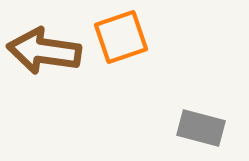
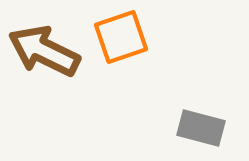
brown arrow: rotated 18 degrees clockwise
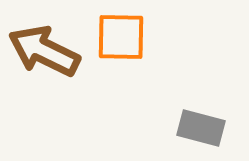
orange square: rotated 20 degrees clockwise
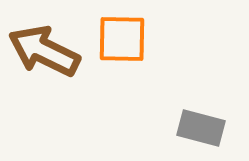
orange square: moved 1 px right, 2 px down
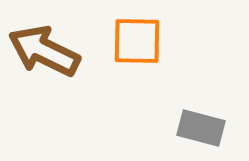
orange square: moved 15 px right, 2 px down
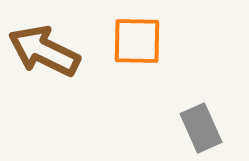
gray rectangle: rotated 51 degrees clockwise
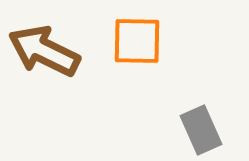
gray rectangle: moved 2 px down
